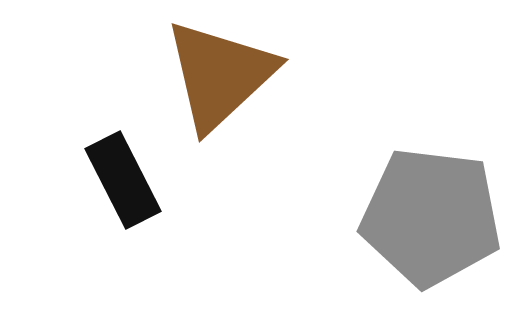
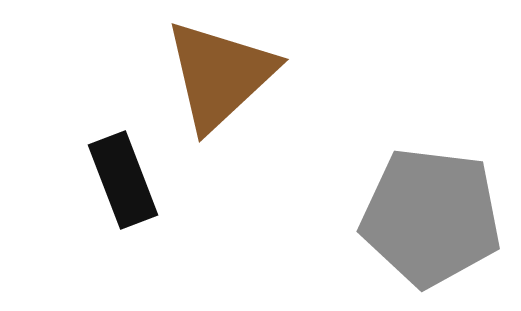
black rectangle: rotated 6 degrees clockwise
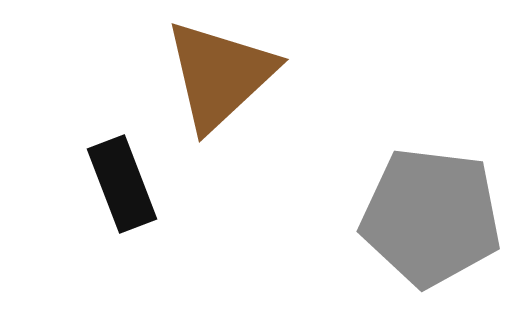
black rectangle: moved 1 px left, 4 px down
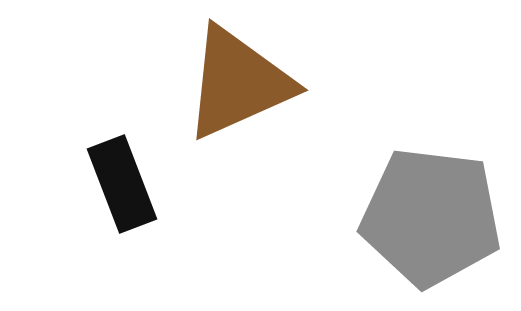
brown triangle: moved 18 px right, 8 px down; rotated 19 degrees clockwise
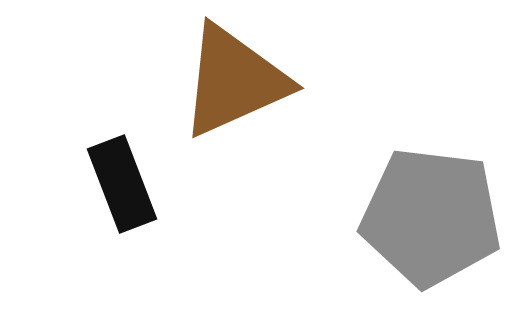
brown triangle: moved 4 px left, 2 px up
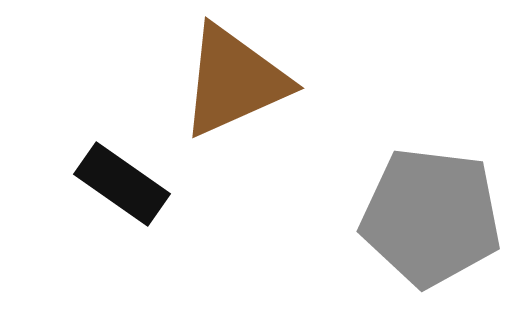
black rectangle: rotated 34 degrees counterclockwise
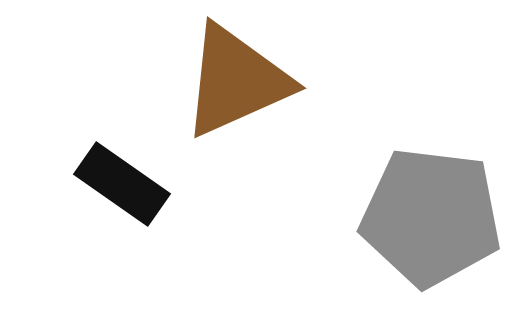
brown triangle: moved 2 px right
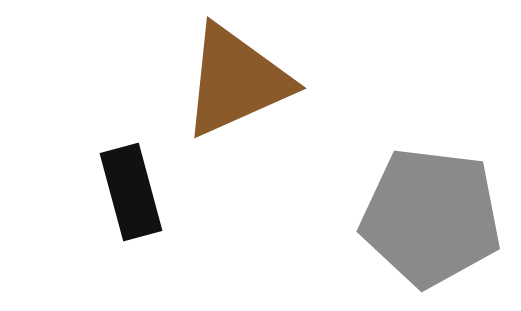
black rectangle: moved 9 px right, 8 px down; rotated 40 degrees clockwise
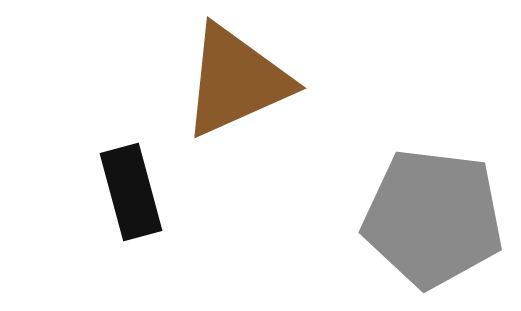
gray pentagon: moved 2 px right, 1 px down
